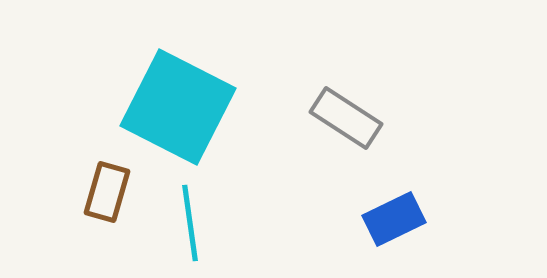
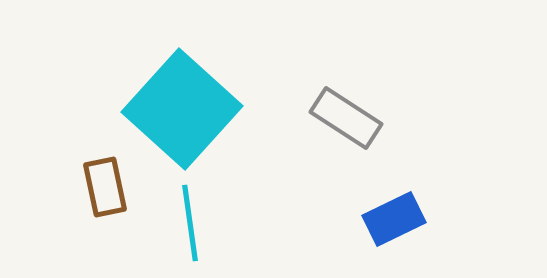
cyan square: moved 4 px right, 2 px down; rotated 15 degrees clockwise
brown rectangle: moved 2 px left, 5 px up; rotated 28 degrees counterclockwise
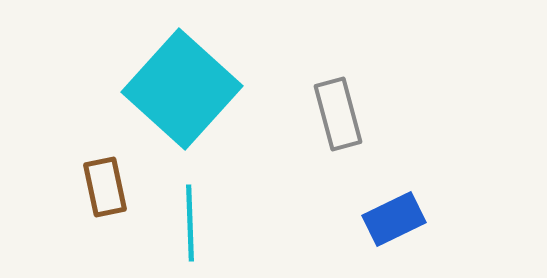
cyan square: moved 20 px up
gray rectangle: moved 8 px left, 4 px up; rotated 42 degrees clockwise
cyan line: rotated 6 degrees clockwise
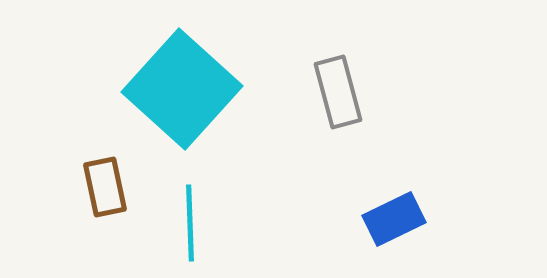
gray rectangle: moved 22 px up
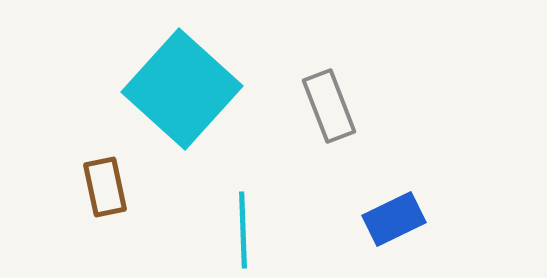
gray rectangle: moved 9 px left, 14 px down; rotated 6 degrees counterclockwise
cyan line: moved 53 px right, 7 px down
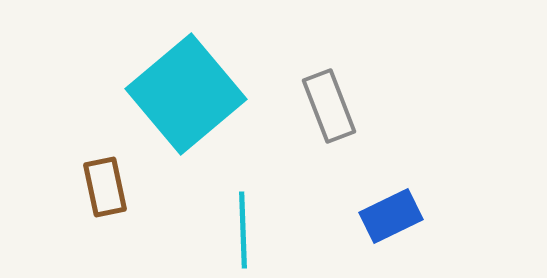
cyan square: moved 4 px right, 5 px down; rotated 8 degrees clockwise
blue rectangle: moved 3 px left, 3 px up
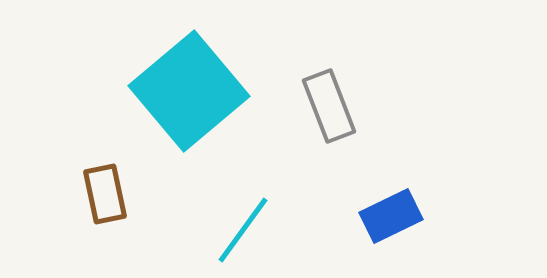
cyan square: moved 3 px right, 3 px up
brown rectangle: moved 7 px down
cyan line: rotated 38 degrees clockwise
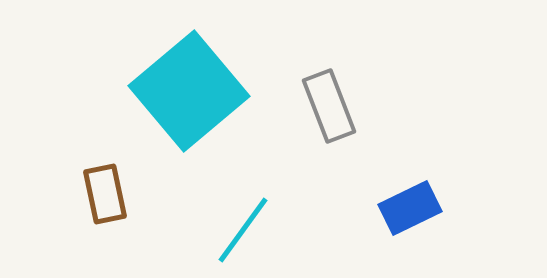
blue rectangle: moved 19 px right, 8 px up
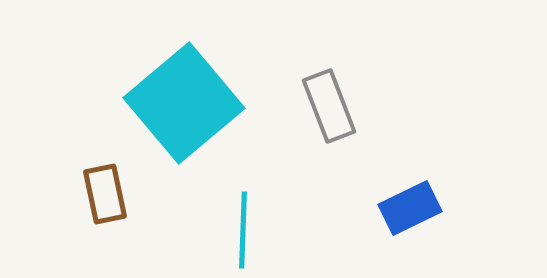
cyan square: moved 5 px left, 12 px down
cyan line: rotated 34 degrees counterclockwise
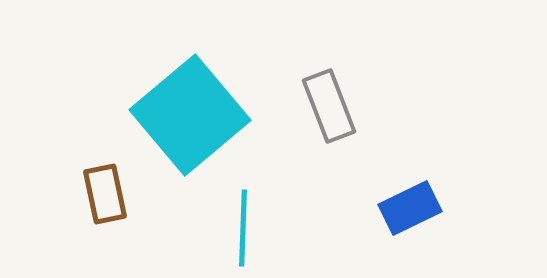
cyan square: moved 6 px right, 12 px down
cyan line: moved 2 px up
